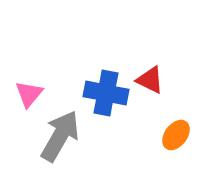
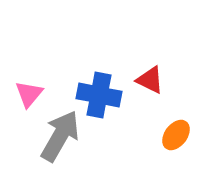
blue cross: moved 7 px left, 2 px down
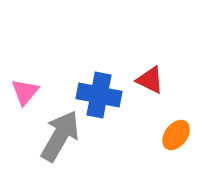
pink triangle: moved 4 px left, 2 px up
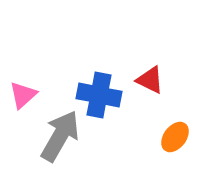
pink triangle: moved 2 px left, 3 px down; rotated 8 degrees clockwise
orange ellipse: moved 1 px left, 2 px down
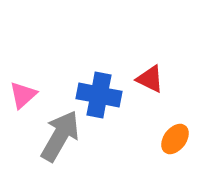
red triangle: moved 1 px up
orange ellipse: moved 2 px down
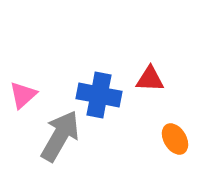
red triangle: rotated 24 degrees counterclockwise
orange ellipse: rotated 68 degrees counterclockwise
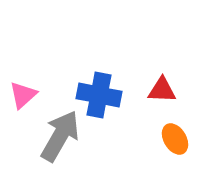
red triangle: moved 12 px right, 11 px down
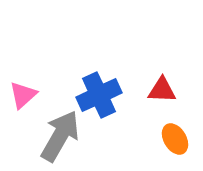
blue cross: rotated 36 degrees counterclockwise
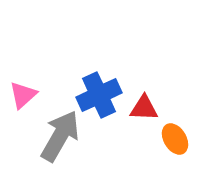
red triangle: moved 18 px left, 18 px down
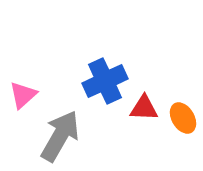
blue cross: moved 6 px right, 14 px up
orange ellipse: moved 8 px right, 21 px up
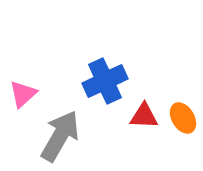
pink triangle: moved 1 px up
red triangle: moved 8 px down
